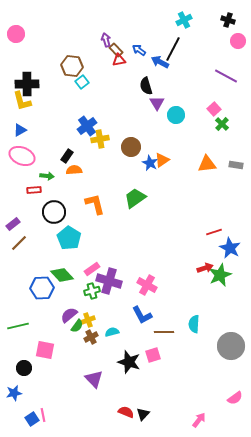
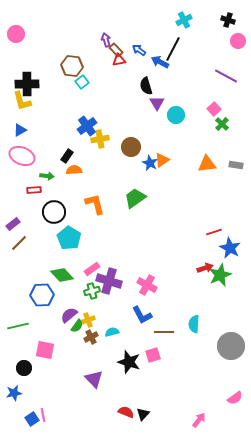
blue hexagon at (42, 288): moved 7 px down
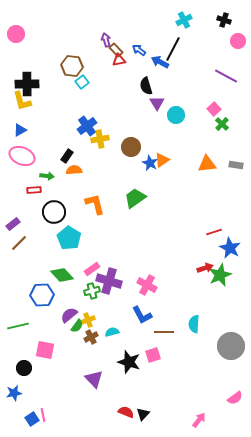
black cross at (228, 20): moved 4 px left
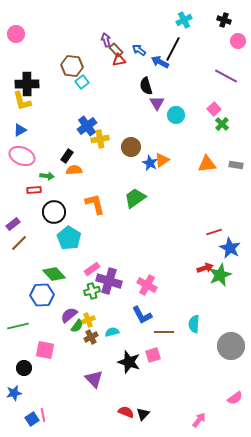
green diamond at (62, 275): moved 8 px left, 1 px up
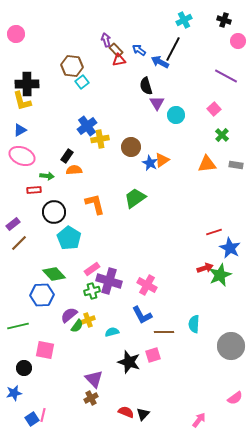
green cross at (222, 124): moved 11 px down
brown cross at (91, 337): moved 61 px down
pink line at (43, 415): rotated 24 degrees clockwise
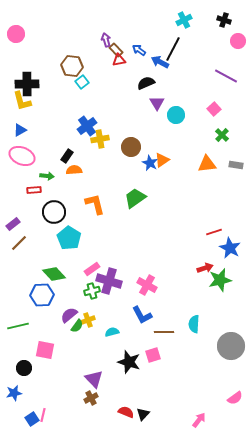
black semicircle at (146, 86): moved 3 px up; rotated 84 degrees clockwise
green star at (220, 275): moved 5 px down; rotated 10 degrees clockwise
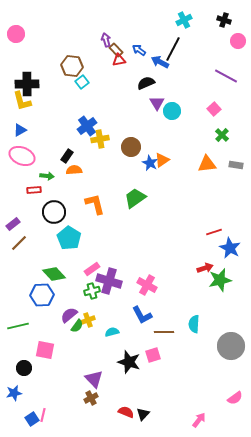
cyan circle at (176, 115): moved 4 px left, 4 px up
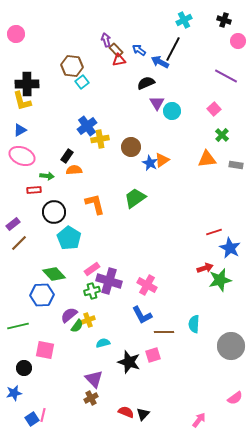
orange triangle at (207, 164): moved 5 px up
cyan semicircle at (112, 332): moved 9 px left, 11 px down
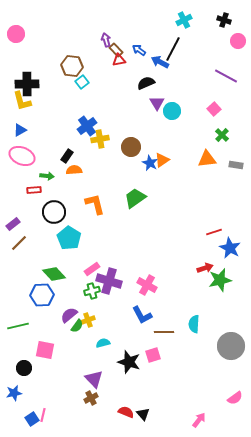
black triangle at (143, 414): rotated 24 degrees counterclockwise
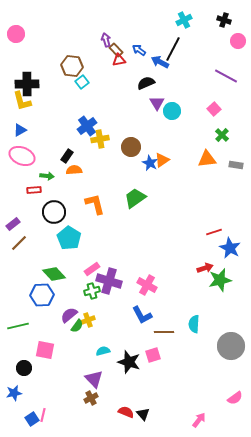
cyan semicircle at (103, 343): moved 8 px down
